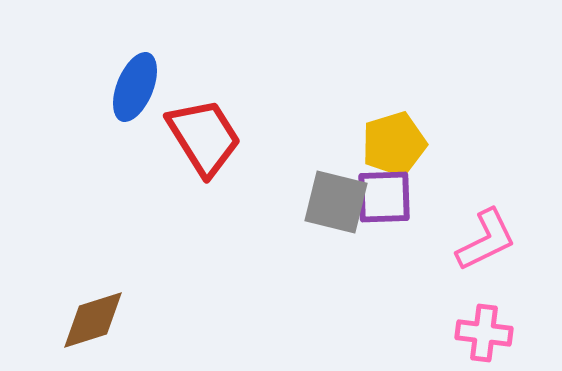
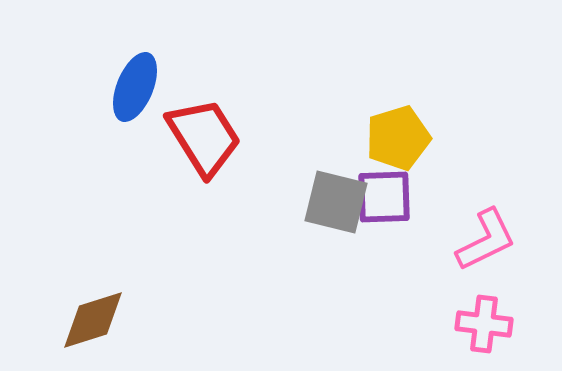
yellow pentagon: moved 4 px right, 6 px up
pink cross: moved 9 px up
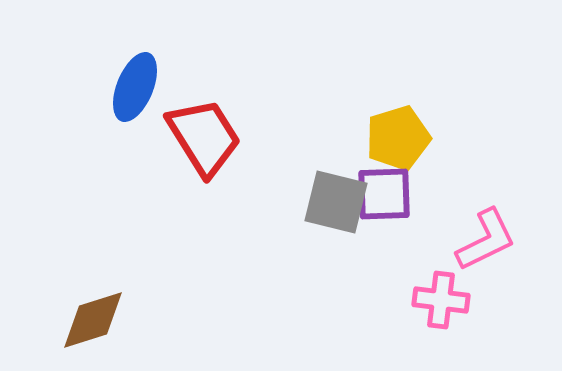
purple square: moved 3 px up
pink cross: moved 43 px left, 24 px up
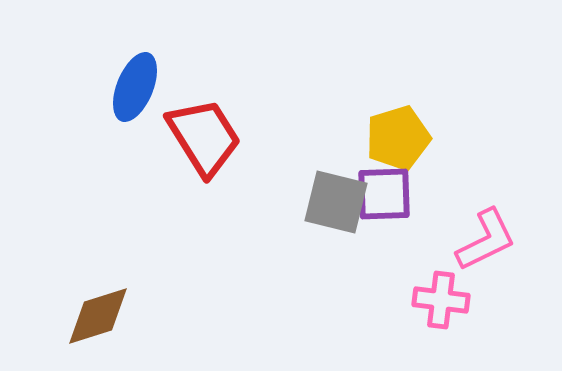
brown diamond: moved 5 px right, 4 px up
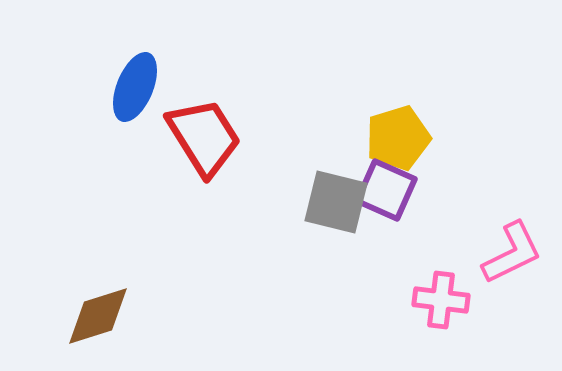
purple square: moved 2 px right, 4 px up; rotated 26 degrees clockwise
pink L-shape: moved 26 px right, 13 px down
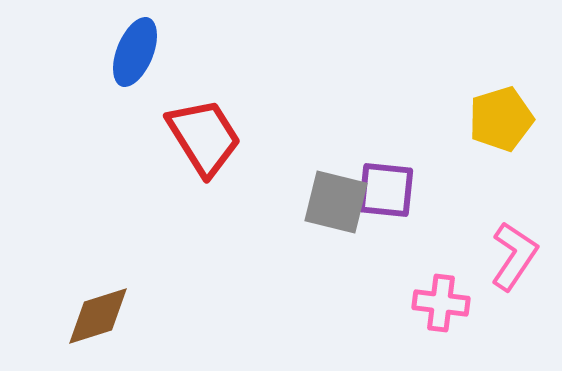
blue ellipse: moved 35 px up
yellow pentagon: moved 103 px right, 19 px up
purple square: rotated 18 degrees counterclockwise
pink L-shape: moved 2 px right, 3 px down; rotated 30 degrees counterclockwise
pink cross: moved 3 px down
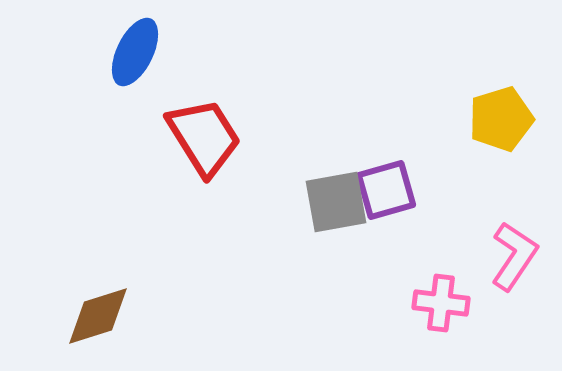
blue ellipse: rotated 4 degrees clockwise
purple square: rotated 22 degrees counterclockwise
gray square: rotated 24 degrees counterclockwise
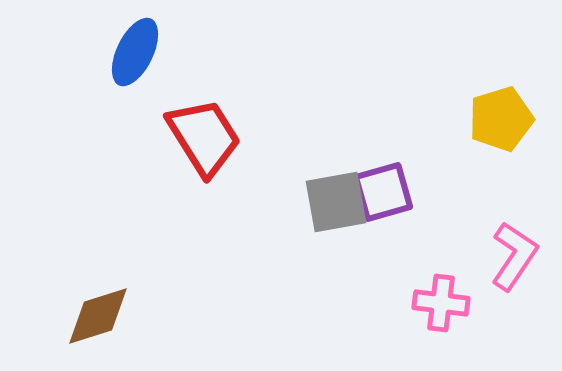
purple square: moved 3 px left, 2 px down
